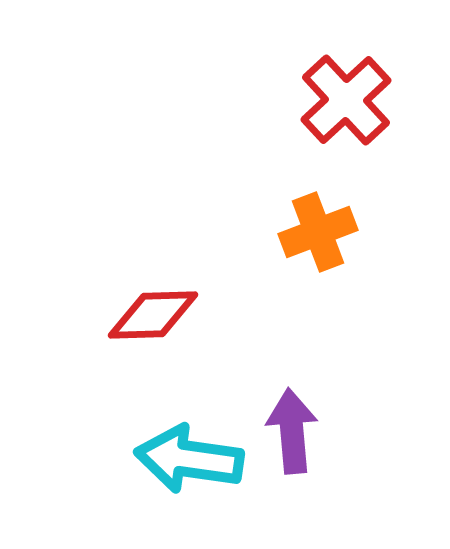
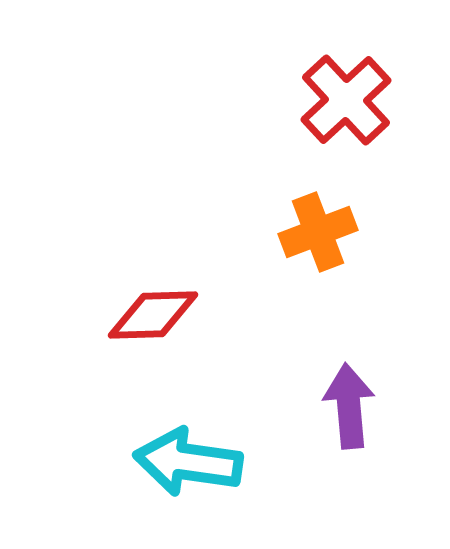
purple arrow: moved 57 px right, 25 px up
cyan arrow: moved 1 px left, 3 px down
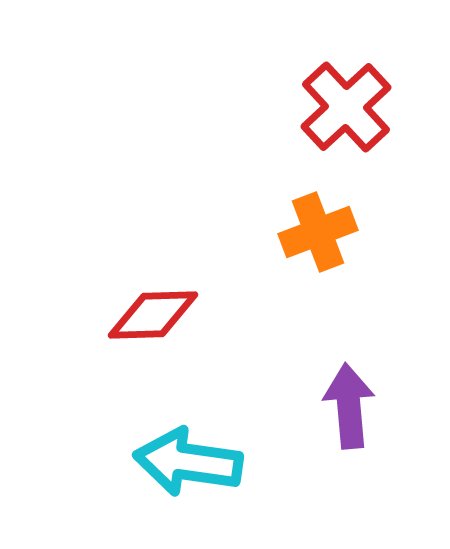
red cross: moved 7 px down
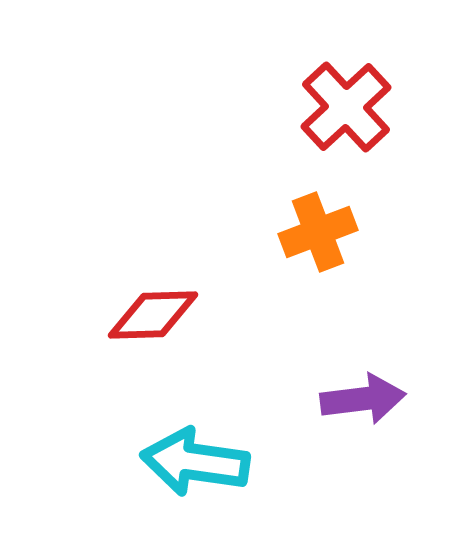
purple arrow: moved 14 px right, 7 px up; rotated 88 degrees clockwise
cyan arrow: moved 7 px right
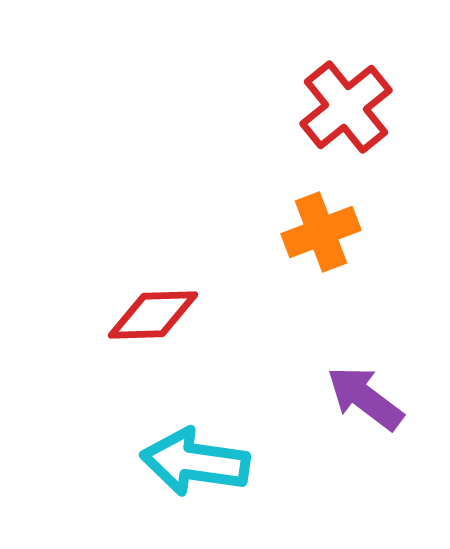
red cross: rotated 4 degrees clockwise
orange cross: moved 3 px right
purple arrow: moved 2 px right, 1 px up; rotated 136 degrees counterclockwise
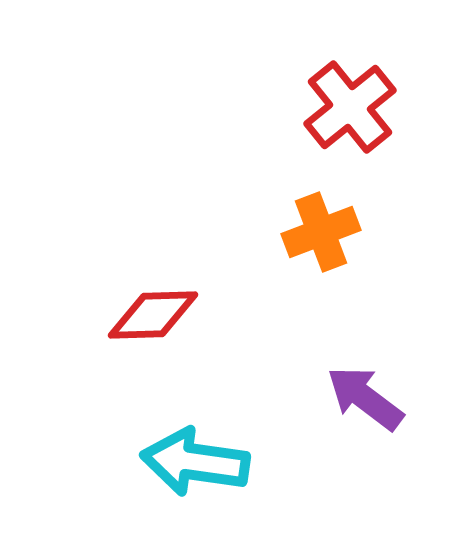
red cross: moved 4 px right
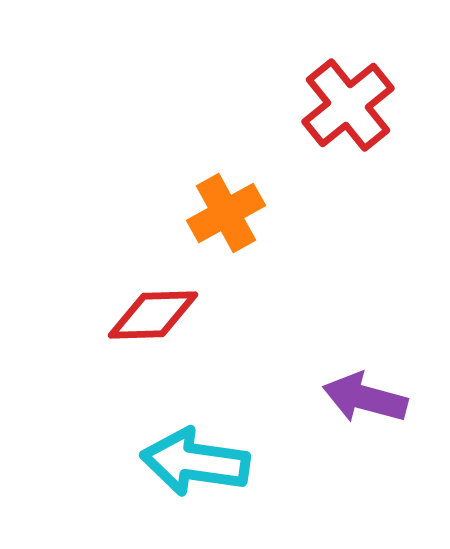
red cross: moved 2 px left, 2 px up
orange cross: moved 95 px left, 19 px up; rotated 8 degrees counterclockwise
purple arrow: rotated 22 degrees counterclockwise
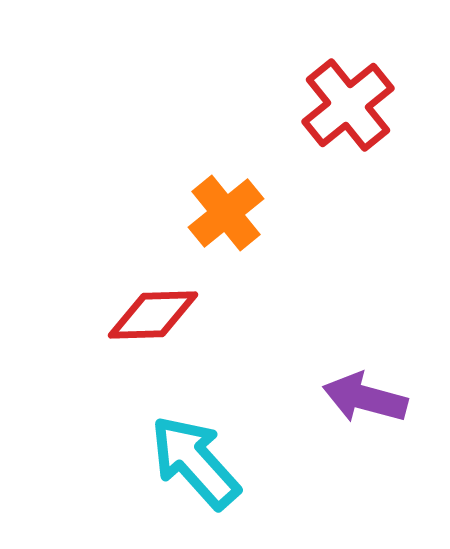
orange cross: rotated 10 degrees counterclockwise
cyan arrow: rotated 40 degrees clockwise
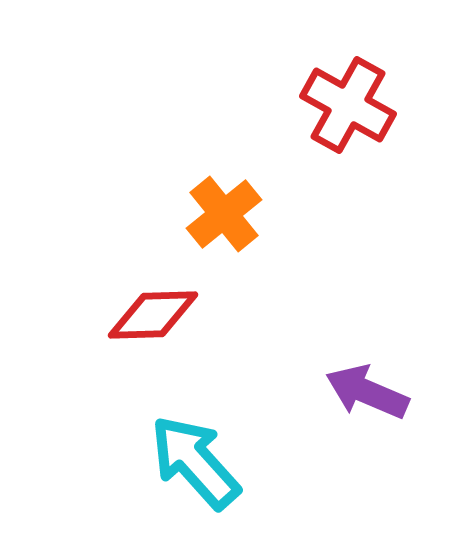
red cross: rotated 22 degrees counterclockwise
orange cross: moved 2 px left, 1 px down
purple arrow: moved 2 px right, 6 px up; rotated 8 degrees clockwise
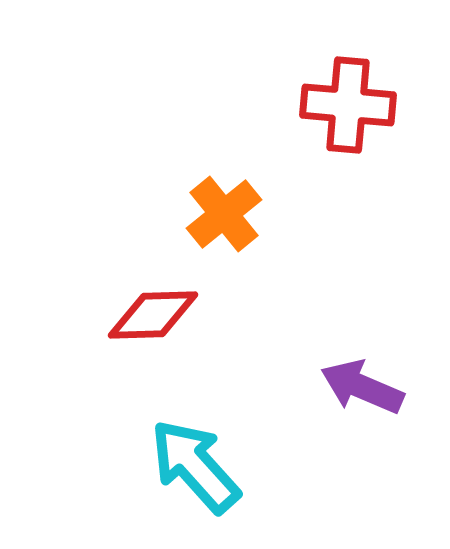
red cross: rotated 24 degrees counterclockwise
purple arrow: moved 5 px left, 5 px up
cyan arrow: moved 4 px down
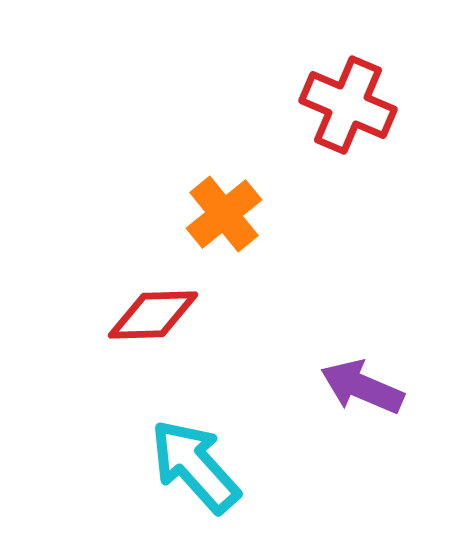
red cross: rotated 18 degrees clockwise
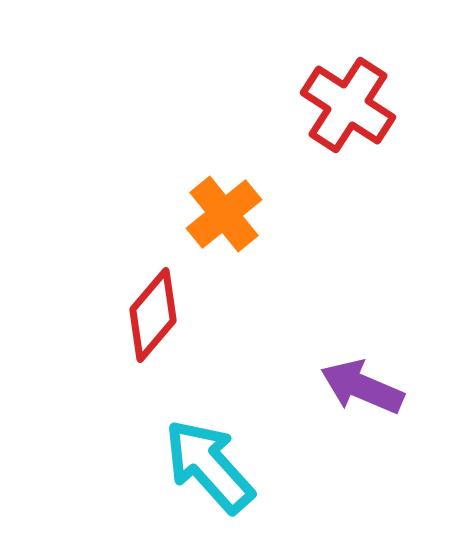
red cross: rotated 10 degrees clockwise
red diamond: rotated 48 degrees counterclockwise
cyan arrow: moved 14 px right
